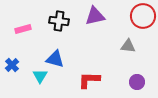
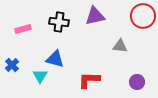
black cross: moved 1 px down
gray triangle: moved 8 px left
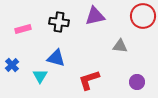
blue triangle: moved 1 px right, 1 px up
red L-shape: rotated 20 degrees counterclockwise
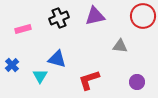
black cross: moved 4 px up; rotated 30 degrees counterclockwise
blue triangle: moved 1 px right, 1 px down
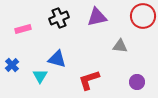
purple triangle: moved 2 px right, 1 px down
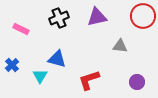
pink rectangle: moved 2 px left; rotated 42 degrees clockwise
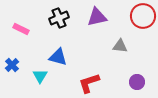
blue triangle: moved 1 px right, 2 px up
red L-shape: moved 3 px down
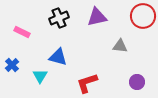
pink rectangle: moved 1 px right, 3 px down
red L-shape: moved 2 px left
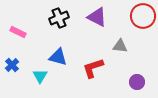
purple triangle: rotated 40 degrees clockwise
pink rectangle: moved 4 px left
red L-shape: moved 6 px right, 15 px up
